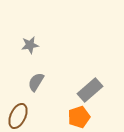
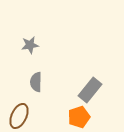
gray semicircle: rotated 30 degrees counterclockwise
gray rectangle: rotated 10 degrees counterclockwise
brown ellipse: moved 1 px right
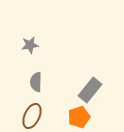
brown ellipse: moved 13 px right
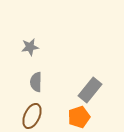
gray star: moved 2 px down
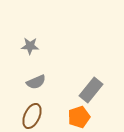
gray star: moved 1 px up; rotated 12 degrees clockwise
gray semicircle: rotated 114 degrees counterclockwise
gray rectangle: moved 1 px right
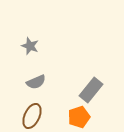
gray star: rotated 18 degrees clockwise
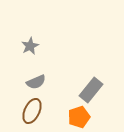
gray star: rotated 24 degrees clockwise
brown ellipse: moved 5 px up
